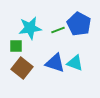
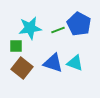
blue triangle: moved 2 px left
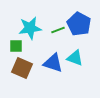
cyan triangle: moved 5 px up
brown square: rotated 15 degrees counterclockwise
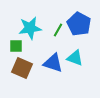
green line: rotated 40 degrees counterclockwise
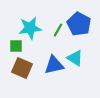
cyan triangle: rotated 12 degrees clockwise
blue triangle: moved 1 px right, 2 px down; rotated 30 degrees counterclockwise
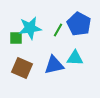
green square: moved 8 px up
cyan triangle: rotated 30 degrees counterclockwise
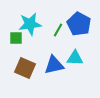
cyan star: moved 4 px up
brown square: moved 3 px right
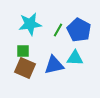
blue pentagon: moved 6 px down
green square: moved 7 px right, 13 px down
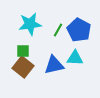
brown square: moved 2 px left, 1 px up; rotated 15 degrees clockwise
